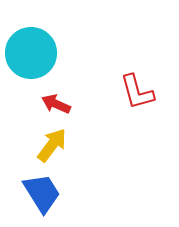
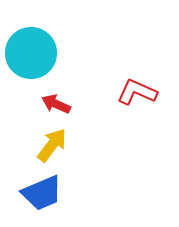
red L-shape: rotated 129 degrees clockwise
blue trapezoid: rotated 99 degrees clockwise
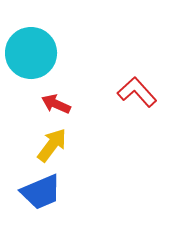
red L-shape: rotated 24 degrees clockwise
blue trapezoid: moved 1 px left, 1 px up
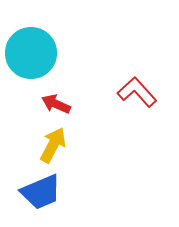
yellow arrow: moved 1 px right; rotated 9 degrees counterclockwise
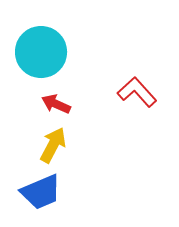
cyan circle: moved 10 px right, 1 px up
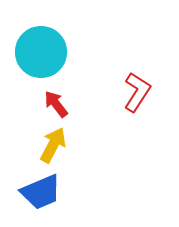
red L-shape: rotated 75 degrees clockwise
red arrow: rotated 28 degrees clockwise
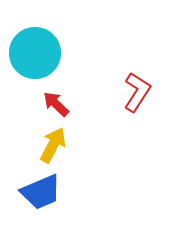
cyan circle: moved 6 px left, 1 px down
red arrow: rotated 8 degrees counterclockwise
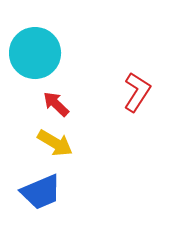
yellow arrow: moved 2 px right, 2 px up; rotated 93 degrees clockwise
